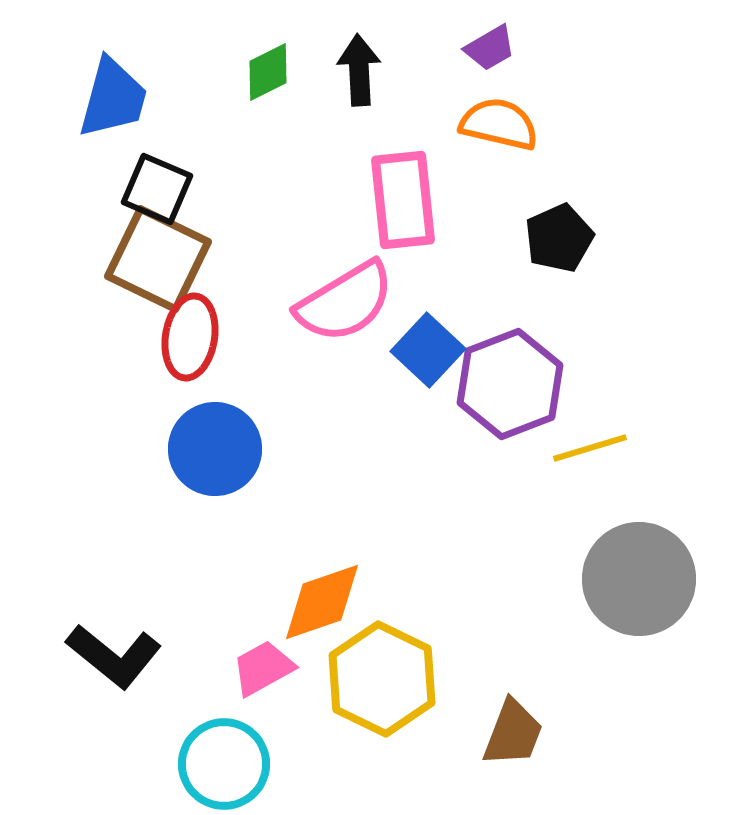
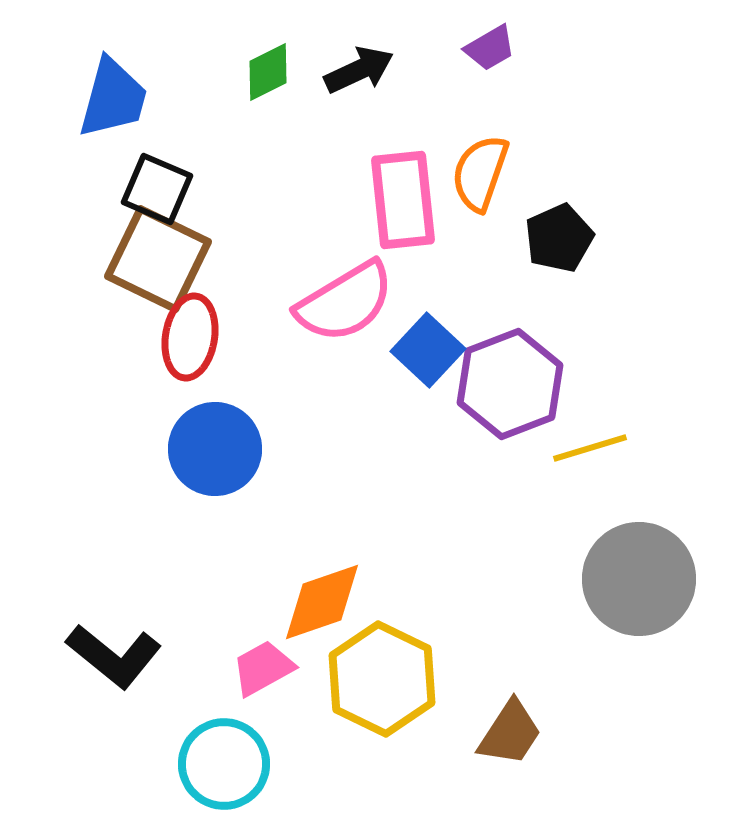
black arrow: rotated 68 degrees clockwise
orange semicircle: moved 19 px left, 49 px down; rotated 84 degrees counterclockwise
brown trapezoid: moved 3 px left; rotated 12 degrees clockwise
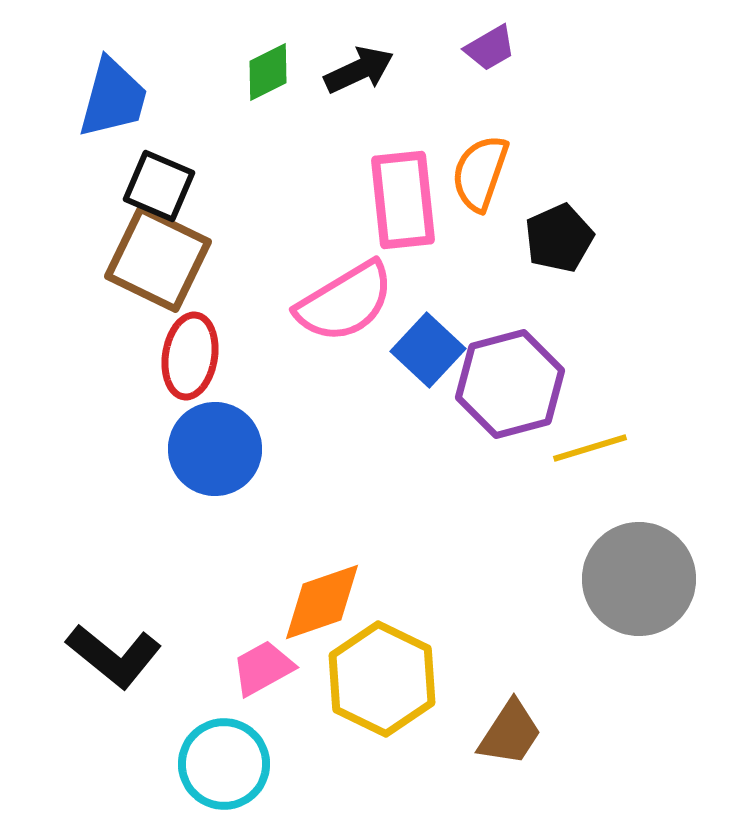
black square: moved 2 px right, 3 px up
red ellipse: moved 19 px down
purple hexagon: rotated 6 degrees clockwise
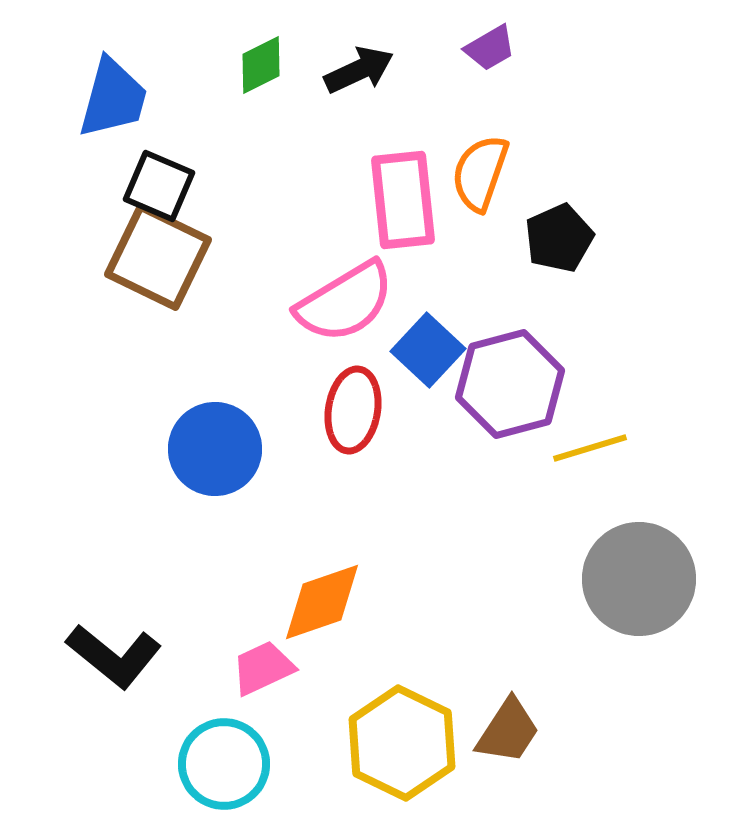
green diamond: moved 7 px left, 7 px up
brown square: moved 2 px up
red ellipse: moved 163 px right, 54 px down
pink trapezoid: rotated 4 degrees clockwise
yellow hexagon: moved 20 px right, 64 px down
brown trapezoid: moved 2 px left, 2 px up
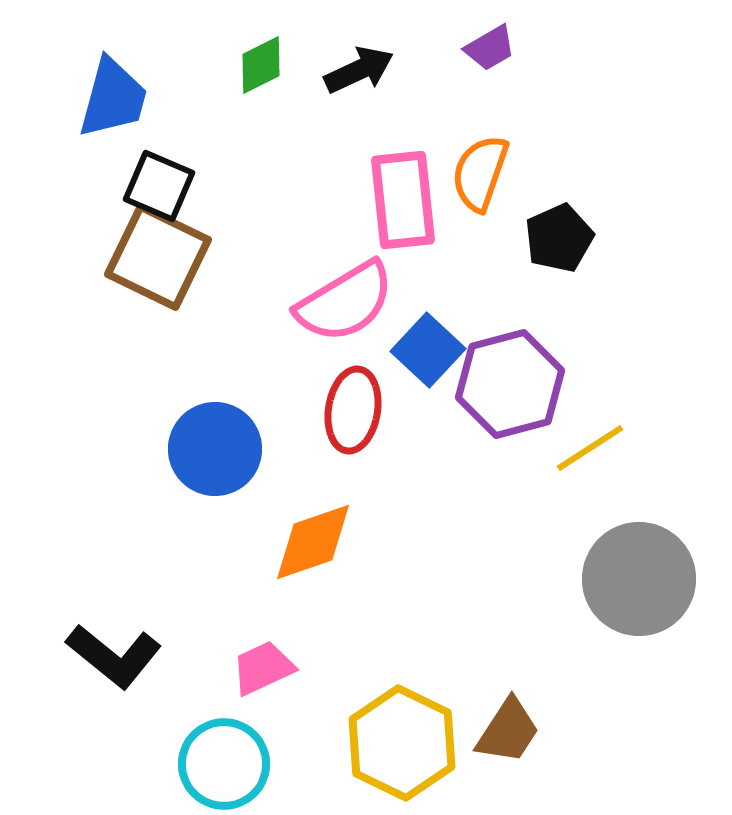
yellow line: rotated 16 degrees counterclockwise
orange diamond: moved 9 px left, 60 px up
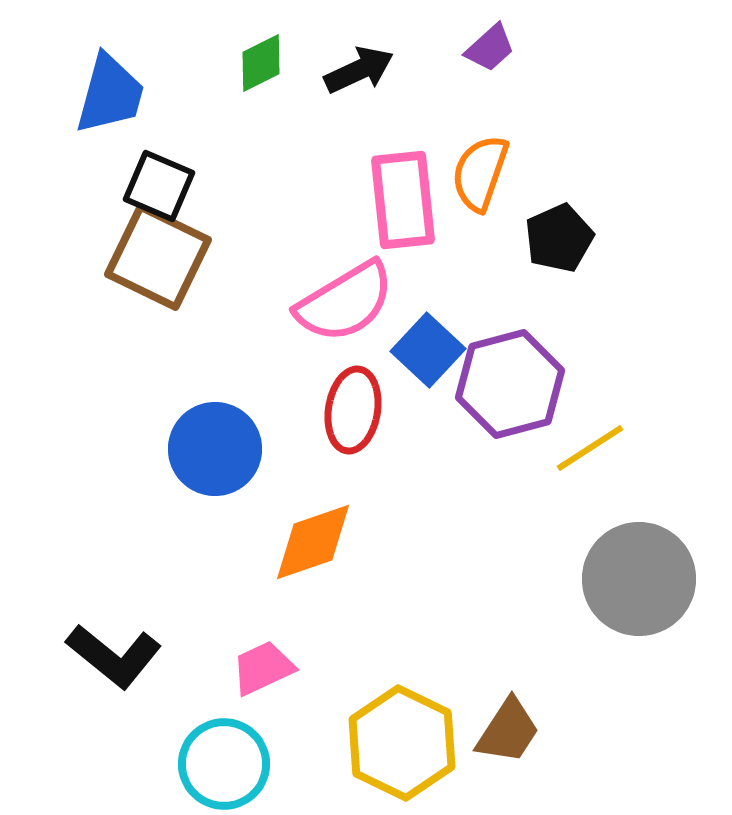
purple trapezoid: rotated 12 degrees counterclockwise
green diamond: moved 2 px up
blue trapezoid: moved 3 px left, 4 px up
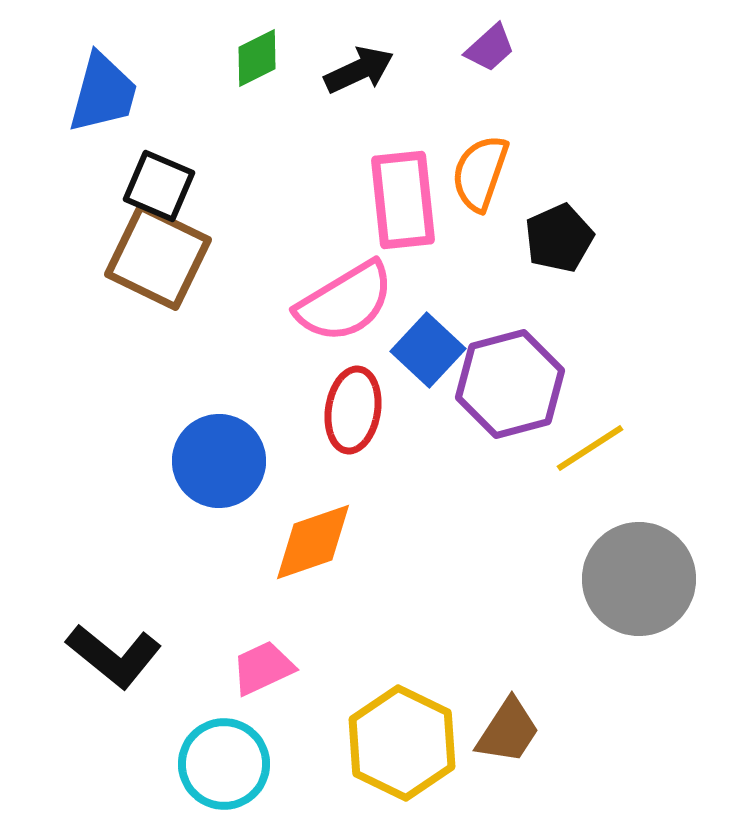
green diamond: moved 4 px left, 5 px up
blue trapezoid: moved 7 px left, 1 px up
blue circle: moved 4 px right, 12 px down
